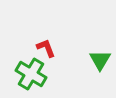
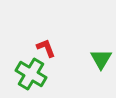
green triangle: moved 1 px right, 1 px up
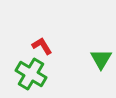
red L-shape: moved 4 px left, 2 px up; rotated 10 degrees counterclockwise
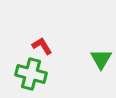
green cross: rotated 16 degrees counterclockwise
